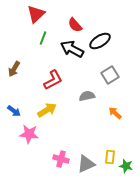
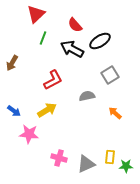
brown arrow: moved 2 px left, 6 px up
pink cross: moved 2 px left, 1 px up
green star: rotated 16 degrees counterclockwise
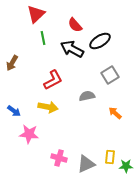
green line: rotated 32 degrees counterclockwise
yellow arrow: moved 1 px right, 3 px up; rotated 42 degrees clockwise
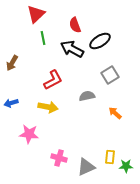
red semicircle: rotated 21 degrees clockwise
blue arrow: moved 3 px left, 8 px up; rotated 128 degrees clockwise
gray triangle: moved 3 px down
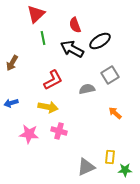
gray semicircle: moved 7 px up
pink cross: moved 27 px up
green star: moved 1 px left, 4 px down
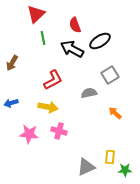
gray semicircle: moved 2 px right, 4 px down
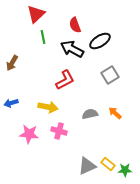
green line: moved 1 px up
red L-shape: moved 12 px right
gray semicircle: moved 1 px right, 21 px down
yellow rectangle: moved 2 px left, 7 px down; rotated 56 degrees counterclockwise
gray triangle: moved 1 px right, 1 px up
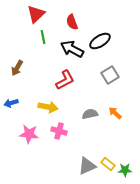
red semicircle: moved 3 px left, 3 px up
brown arrow: moved 5 px right, 5 px down
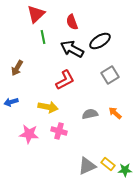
blue arrow: moved 1 px up
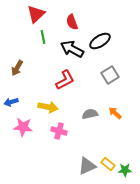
pink star: moved 6 px left, 7 px up
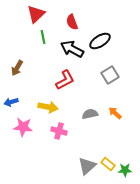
gray triangle: rotated 18 degrees counterclockwise
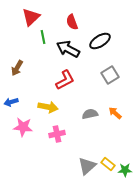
red triangle: moved 5 px left, 3 px down
black arrow: moved 4 px left
pink cross: moved 2 px left, 3 px down; rotated 28 degrees counterclockwise
